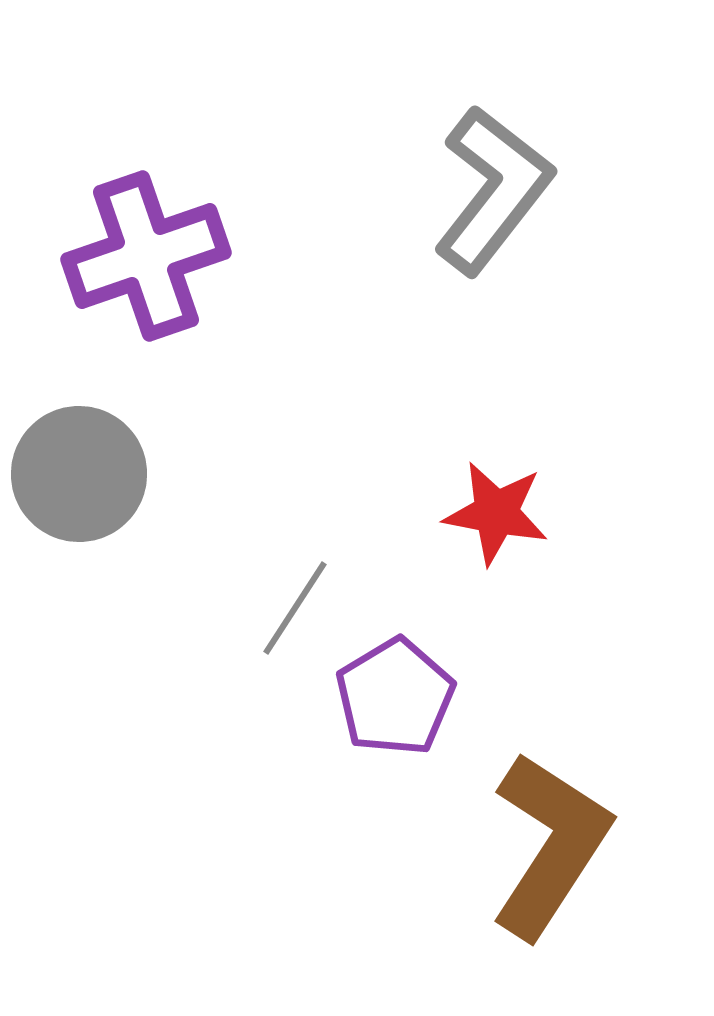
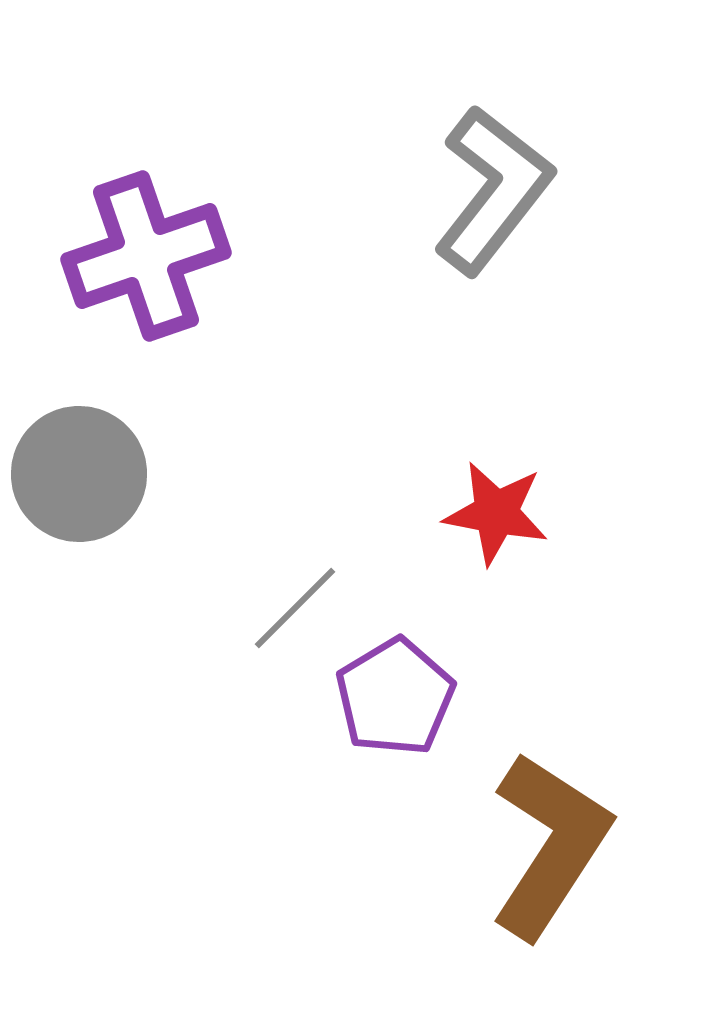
gray line: rotated 12 degrees clockwise
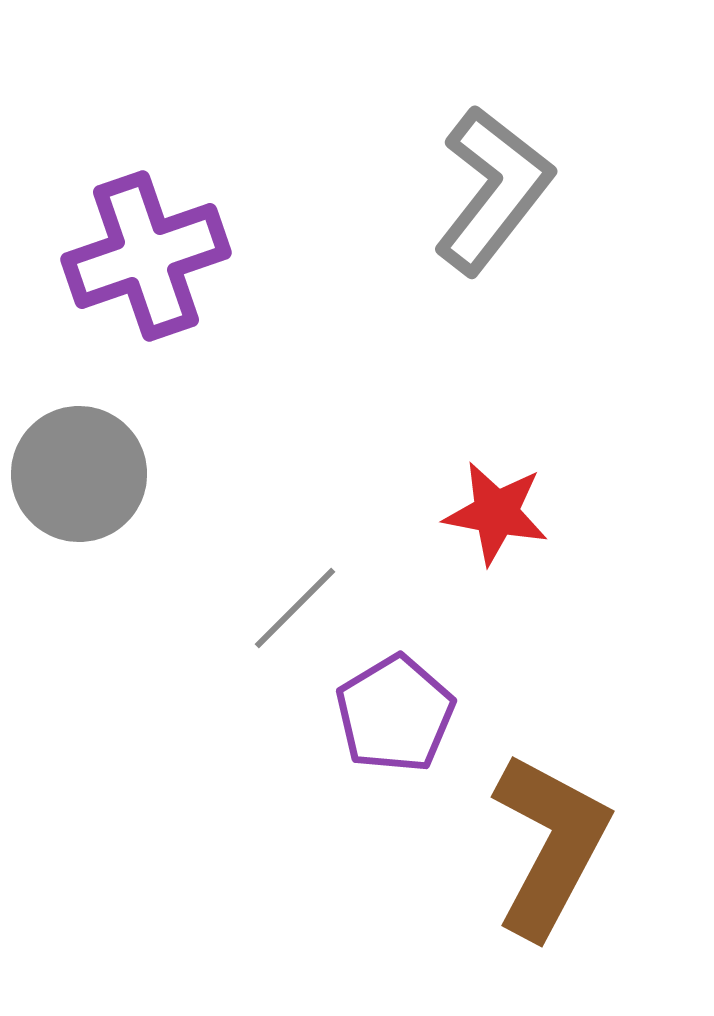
purple pentagon: moved 17 px down
brown L-shape: rotated 5 degrees counterclockwise
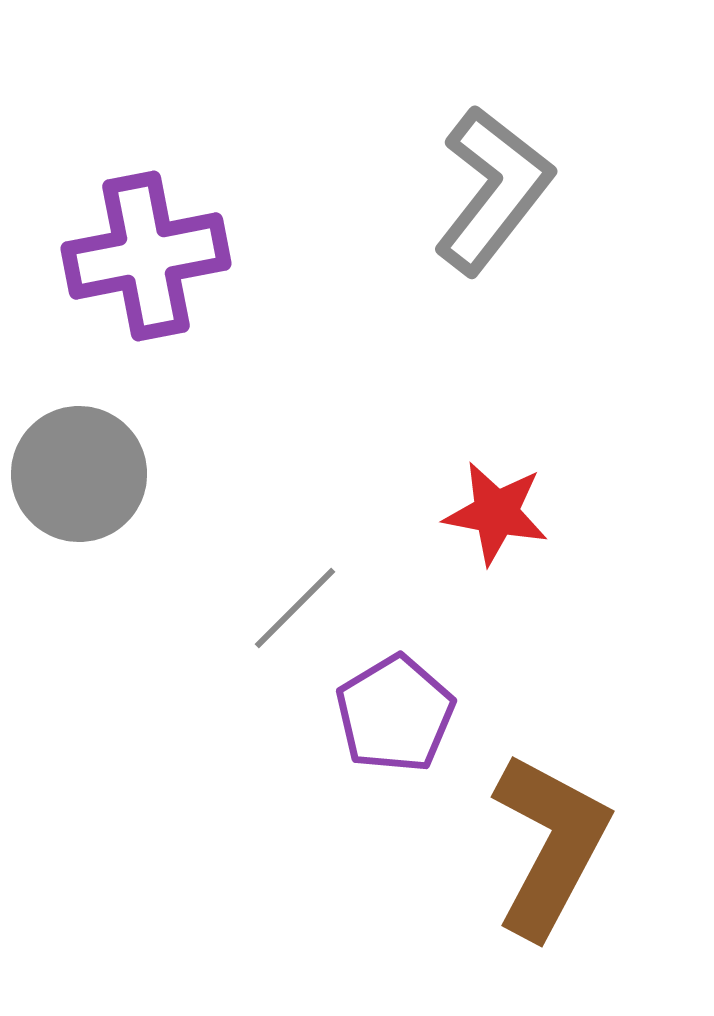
purple cross: rotated 8 degrees clockwise
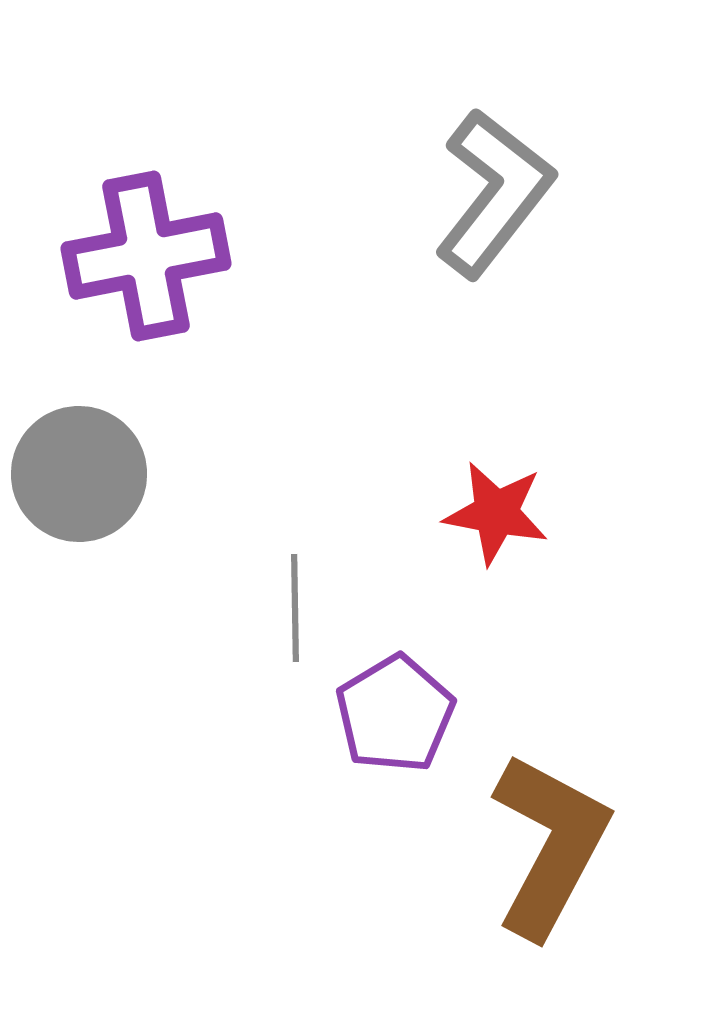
gray L-shape: moved 1 px right, 3 px down
gray line: rotated 46 degrees counterclockwise
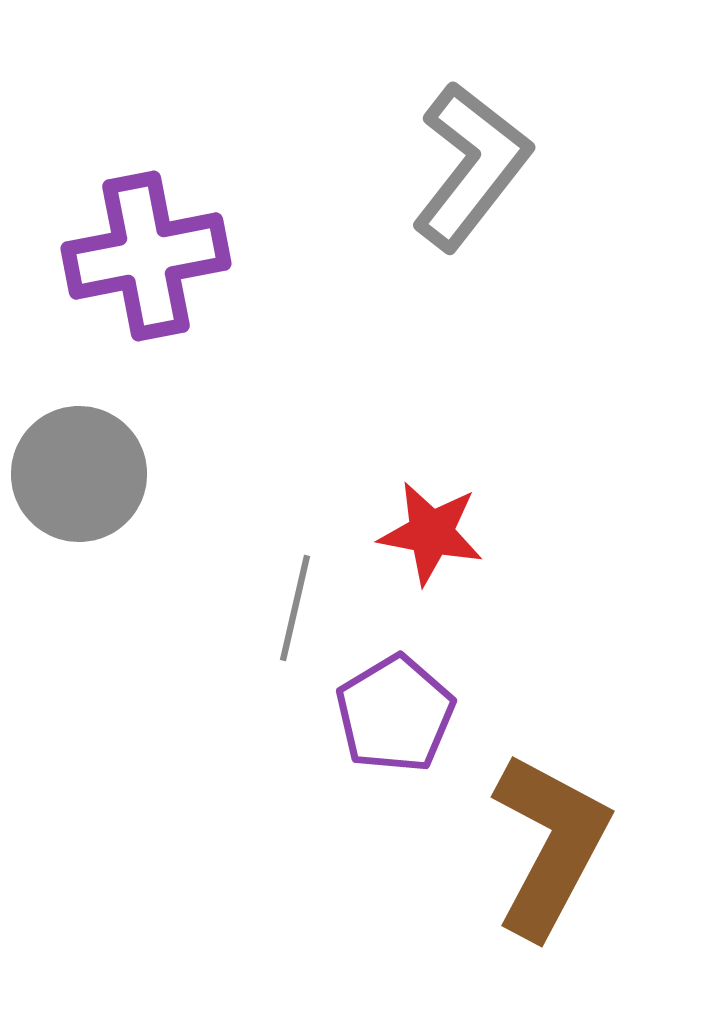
gray L-shape: moved 23 px left, 27 px up
red star: moved 65 px left, 20 px down
gray line: rotated 14 degrees clockwise
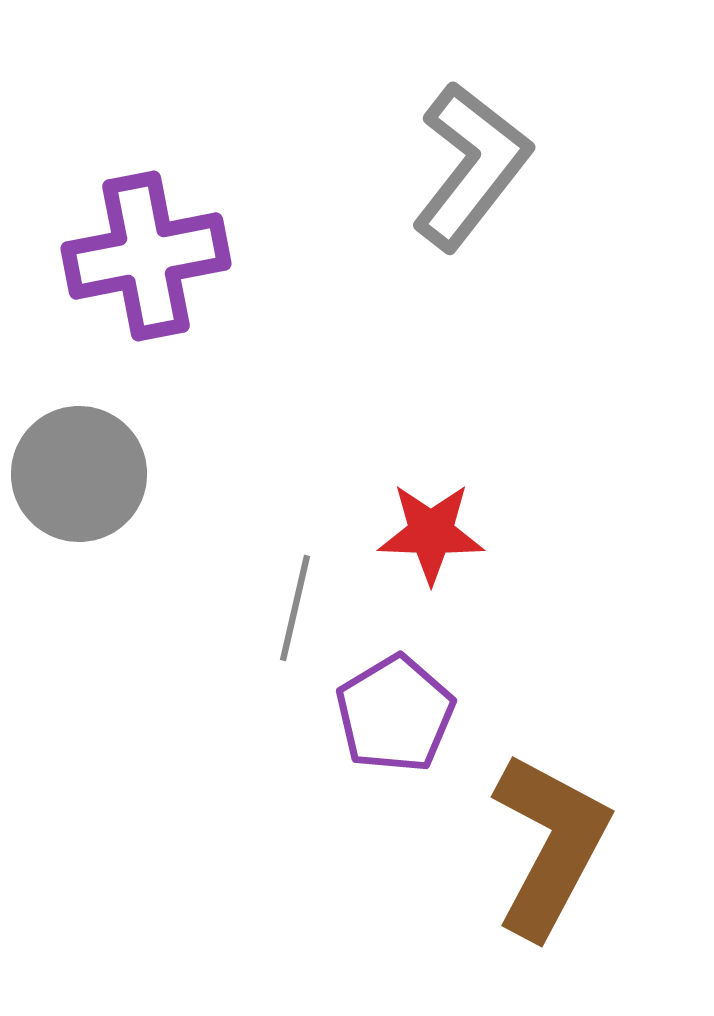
red star: rotated 9 degrees counterclockwise
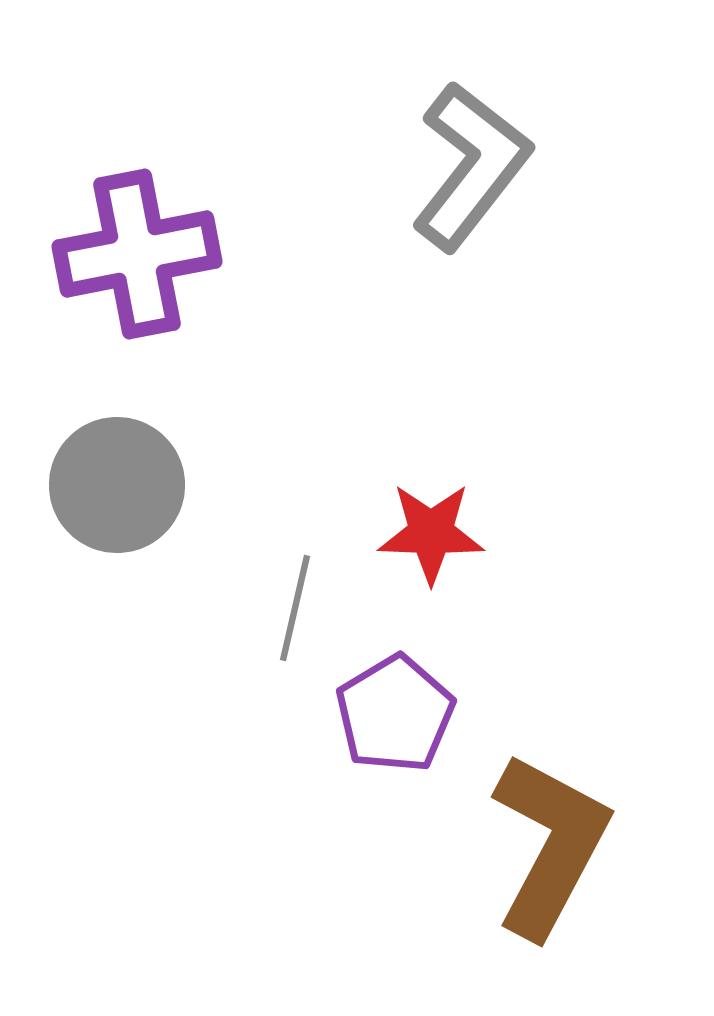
purple cross: moved 9 px left, 2 px up
gray circle: moved 38 px right, 11 px down
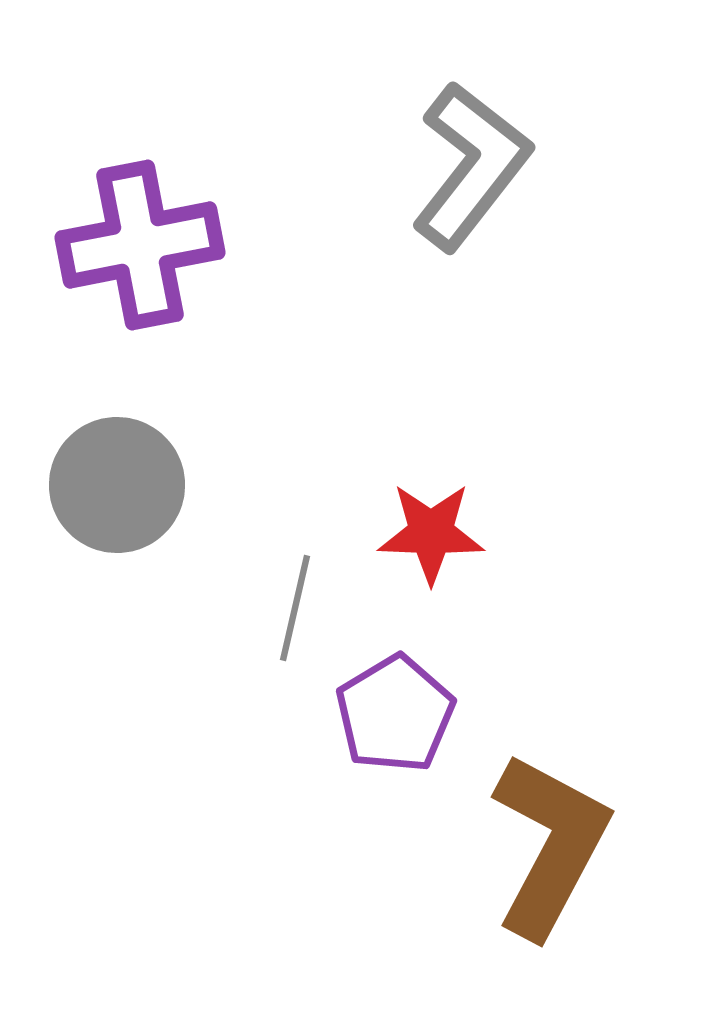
purple cross: moved 3 px right, 9 px up
